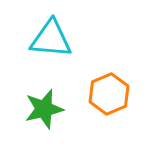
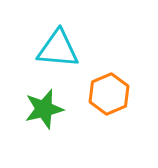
cyan triangle: moved 7 px right, 10 px down
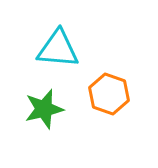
orange hexagon: rotated 18 degrees counterclockwise
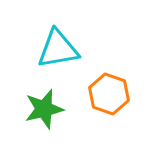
cyan triangle: rotated 15 degrees counterclockwise
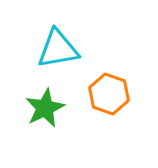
green star: moved 1 px right, 1 px up; rotated 12 degrees counterclockwise
